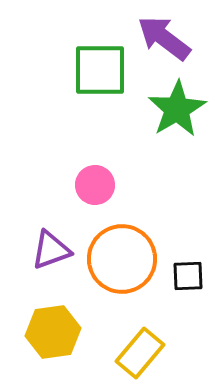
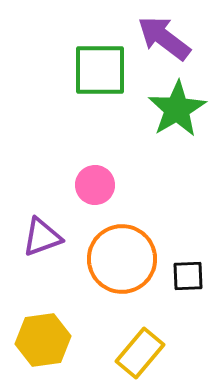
purple triangle: moved 9 px left, 13 px up
yellow hexagon: moved 10 px left, 8 px down
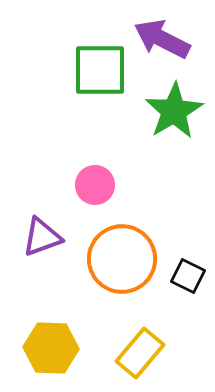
purple arrow: moved 2 px left, 1 px down; rotated 10 degrees counterclockwise
green star: moved 3 px left, 2 px down
black square: rotated 28 degrees clockwise
yellow hexagon: moved 8 px right, 8 px down; rotated 10 degrees clockwise
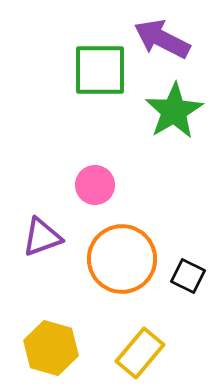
yellow hexagon: rotated 14 degrees clockwise
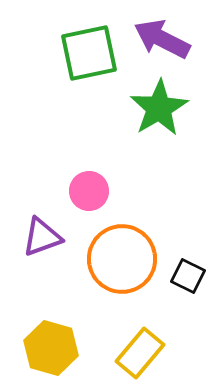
green square: moved 11 px left, 17 px up; rotated 12 degrees counterclockwise
green star: moved 15 px left, 3 px up
pink circle: moved 6 px left, 6 px down
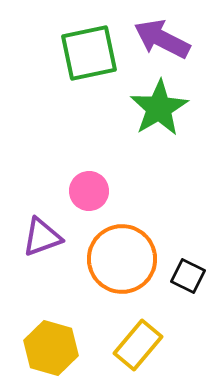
yellow rectangle: moved 2 px left, 8 px up
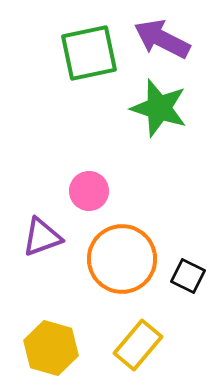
green star: rotated 24 degrees counterclockwise
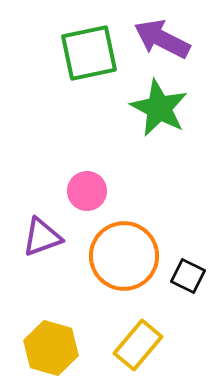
green star: rotated 10 degrees clockwise
pink circle: moved 2 px left
orange circle: moved 2 px right, 3 px up
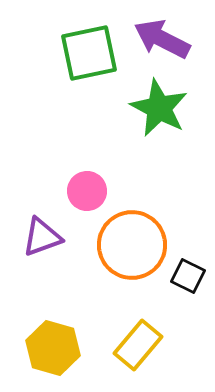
orange circle: moved 8 px right, 11 px up
yellow hexagon: moved 2 px right
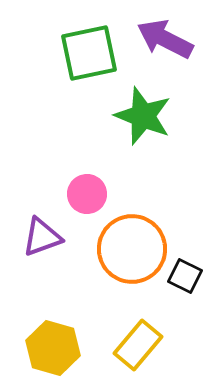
purple arrow: moved 3 px right
green star: moved 16 px left, 8 px down; rotated 6 degrees counterclockwise
pink circle: moved 3 px down
orange circle: moved 4 px down
black square: moved 3 px left
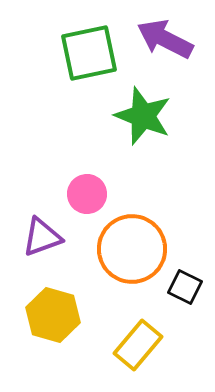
black square: moved 11 px down
yellow hexagon: moved 33 px up
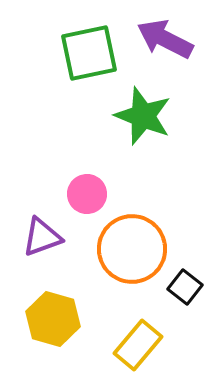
black square: rotated 12 degrees clockwise
yellow hexagon: moved 4 px down
